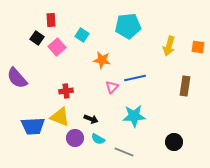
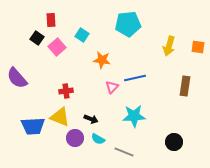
cyan pentagon: moved 2 px up
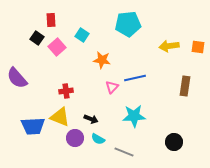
yellow arrow: rotated 66 degrees clockwise
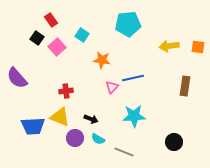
red rectangle: rotated 32 degrees counterclockwise
blue line: moved 2 px left
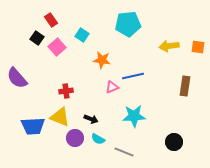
blue line: moved 2 px up
pink triangle: rotated 24 degrees clockwise
